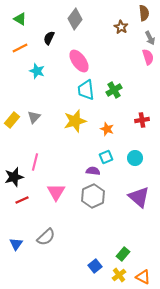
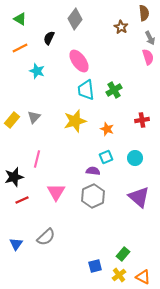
pink line: moved 2 px right, 3 px up
blue square: rotated 24 degrees clockwise
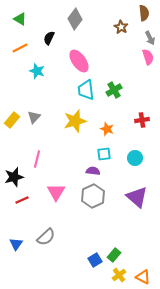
cyan square: moved 2 px left, 3 px up; rotated 16 degrees clockwise
purple triangle: moved 2 px left
green rectangle: moved 9 px left, 1 px down
blue square: moved 6 px up; rotated 16 degrees counterclockwise
